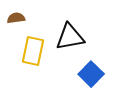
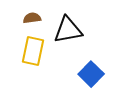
brown semicircle: moved 16 px right
black triangle: moved 2 px left, 7 px up
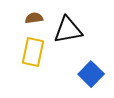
brown semicircle: moved 2 px right
yellow rectangle: moved 1 px down
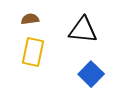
brown semicircle: moved 4 px left, 1 px down
black triangle: moved 15 px right; rotated 16 degrees clockwise
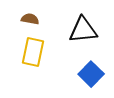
brown semicircle: rotated 18 degrees clockwise
black triangle: rotated 12 degrees counterclockwise
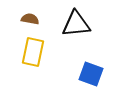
black triangle: moved 7 px left, 6 px up
blue square: rotated 25 degrees counterclockwise
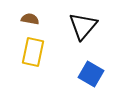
black triangle: moved 7 px right, 2 px down; rotated 44 degrees counterclockwise
blue square: rotated 10 degrees clockwise
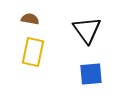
black triangle: moved 4 px right, 4 px down; rotated 16 degrees counterclockwise
blue square: rotated 35 degrees counterclockwise
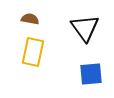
black triangle: moved 2 px left, 2 px up
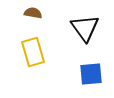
brown semicircle: moved 3 px right, 6 px up
yellow rectangle: rotated 28 degrees counterclockwise
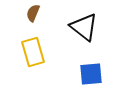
brown semicircle: rotated 78 degrees counterclockwise
black triangle: moved 1 px left, 1 px up; rotated 16 degrees counterclockwise
